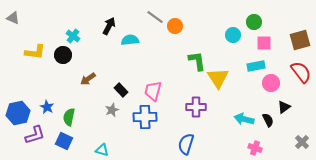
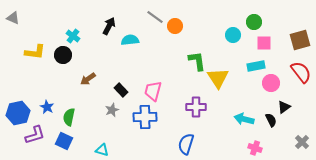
black semicircle: moved 3 px right
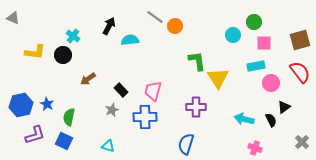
red semicircle: moved 1 px left
blue star: moved 3 px up
blue hexagon: moved 3 px right, 8 px up
cyan triangle: moved 6 px right, 4 px up
